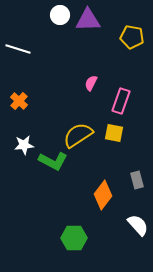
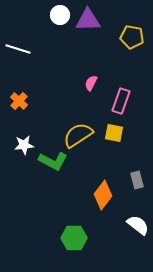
white semicircle: rotated 10 degrees counterclockwise
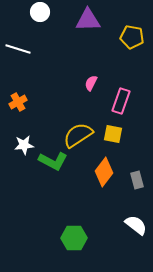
white circle: moved 20 px left, 3 px up
orange cross: moved 1 px left, 1 px down; rotated 18 degrees clockwise
yellow square: moved 1 px left, 1 px down
orange diamond: moved 1 px right, 23 px up
white semicircle: moved 2 px left
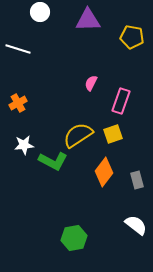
orange cross: moved 1 px down
yellow square: rotated 30 degrees counterclockwise
green hexagon: rotated 10 degrees counterclockwise
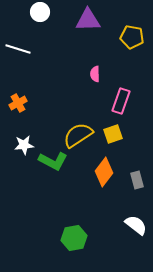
pink semicircle: moved 4 px right, 9 px up; rotated 28 degrees counterclockwise
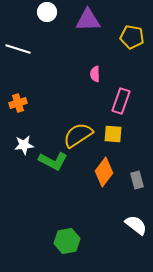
white circle: moved 7 px right
orange cross: rotated 12 degrees clockwise
yellow square: rotated 24 degrees clockwise
green hexagon: moved 7 px left, 3 px down
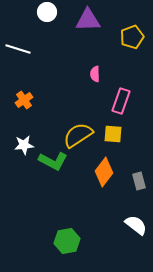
yellow pentagon: rotated 30 degrees counterclockwise
orange cross: moved 6 px right, 3 px up; rotated 18 degrees counterclockwise
gray rectangle: moved 2 px right, 1 px down
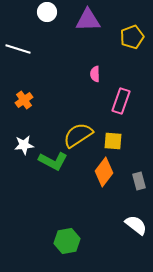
yellow square: moved 7 px down
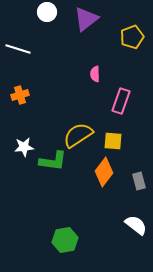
purple triangle: moved 2 px left, 1 px up; rotated 36 degrees counterclockwise
orange cross: moved 4 px left, 5 px up; rotated 18 degrees clockwise
white star: moved 2 px down
green L-shape: rotated 20 degrees counterclockwise
green hexagon: moved 2 px left, 1 px up
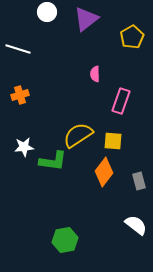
yellow pentagon: rotated 10 degrees counterclockwise
